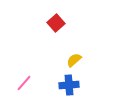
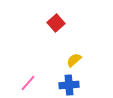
pink line: moved 4 px right
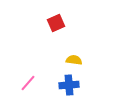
red square: rotated 18 degrees clockwise
yellow semicircle: rotated 49 degrees clockwise
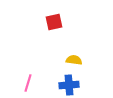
red square: moved 2 px left, 1 px up; rotated 12 degrees clockwise
pink line: rotated 24 degrees counterclockwise
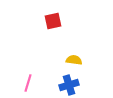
red square: moved 1 px left, 1 px up
blue cross: rotated 12 degrees counterclockwise
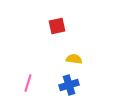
red square: moved 4 px right, 5 px down
yellow semicircle: moved 1 px up
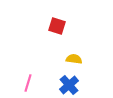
red square: rotated 30 degrees clockwise
blue cross: rotated 24 degrees counterclockwise
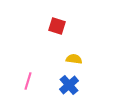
pink line: moved 2 px up
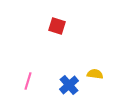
yellow semicircle: moved 21 px right, 15 px down
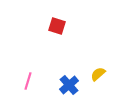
yellow semicircle: moved 3 px right; rotated 49 degrees counterclockwise
